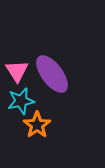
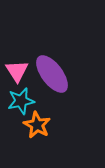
orange star: rotated 8 degrees counterclockwise
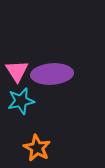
purple ellipse: rotated 57 degrees counterclockwise
orange star: moved 23 px down
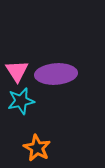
purple ellipse: moved 4 px right
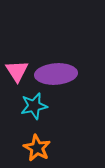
cyan star: moved 13 px right, 5 px down
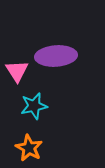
purple ellipse: moved 18 px up
orange star: moved 8 px left
